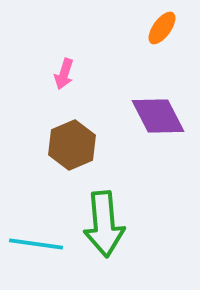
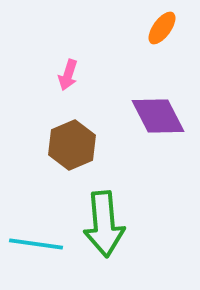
pink arrow: moved 4 px right, 1 px down
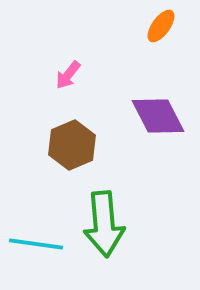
orange ellipse: moved 1 px left, 2 px up
pink arrow: rotated 20 degrees clockwise
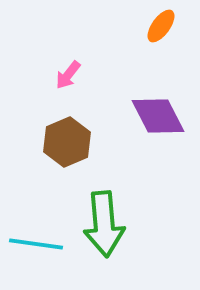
brown hexagon: moved 5 px left, 3 px up
